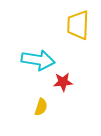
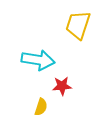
yellow trapezoid: rotated 16 degrees clockwise
red star: moved 1 px left, 4 px down
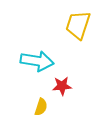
cyan arrow: moved 1 px left, 1 px down
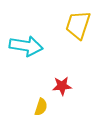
cyan arrow: moved 11 px left, 15 px up
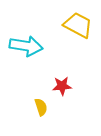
yellow trapezoid: rotated 100 degrees clockwise
yellow semicircle: rotated 36 degrees counterclockwise
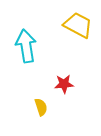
cyan arrow: rotated 108 degrees counterclockwise
red star: moved 2 px right, 2 px up
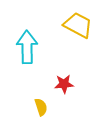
cyan arrow: moved 1 px right, 1 px down; rotated 8 degrees clockwise
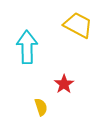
red star: rotated 30 degrees counterclockwise
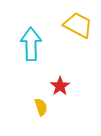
cyan arrow: moved 4 px right, 3 px up
red star: moved 4 px left, 2 px down
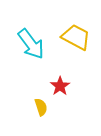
yellow trapezoid: moved 2 px left, 12 px down
cyan arrow: rotated 144 degrees clockwise
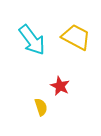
cyan arrow: moved 1 px right, 4 px up
red star: rotated 12 degrees counterclockwise
